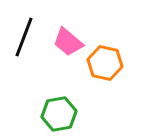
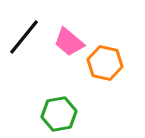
black line: rotated 18 degrees clockwise
pink trapezoid: moved 1 px right
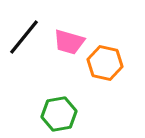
pink trapezoid: rotated 24 degrees counterclockwise
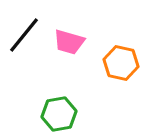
black line: moved 2 px up
orange hexagon: moved 16 px right
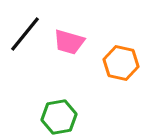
black line: moved 1 px right, 1 px up
green hexagon: moved 3 px down
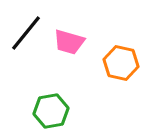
black line: moved 1 px right, 1 px up
green hexagon: moved 8 px left, 6 px up
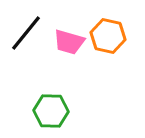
orange hexagon: moved 13 px left, 27 px up
green hexagon: rotated 12 degrees clockwise
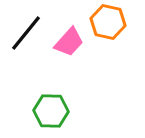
orange hexagon: moved 14 px up
pink trapezoid: rotated 64 degrees counterclockwise
